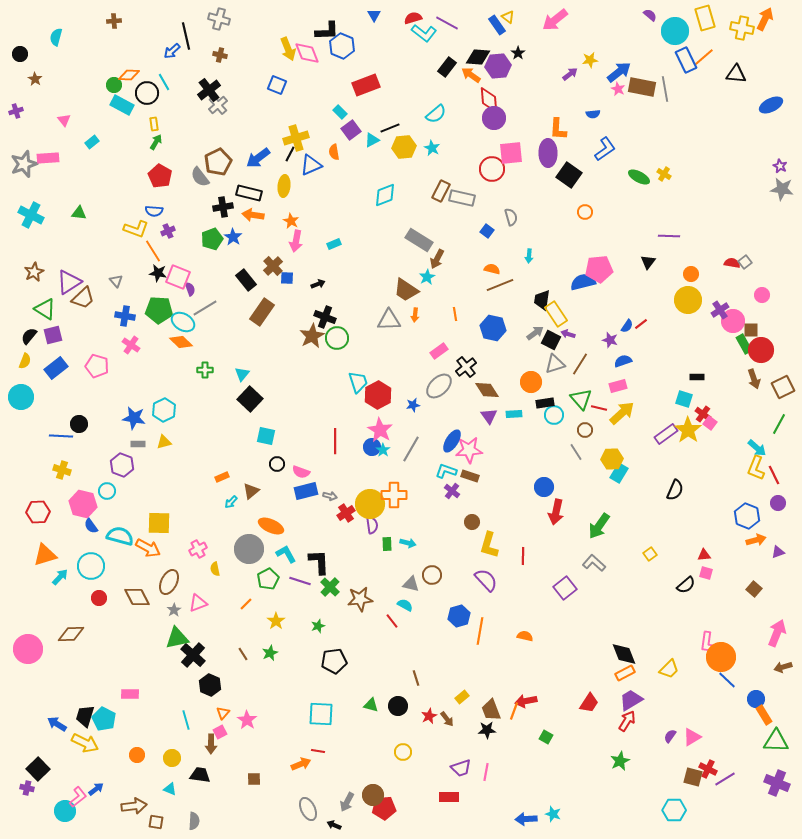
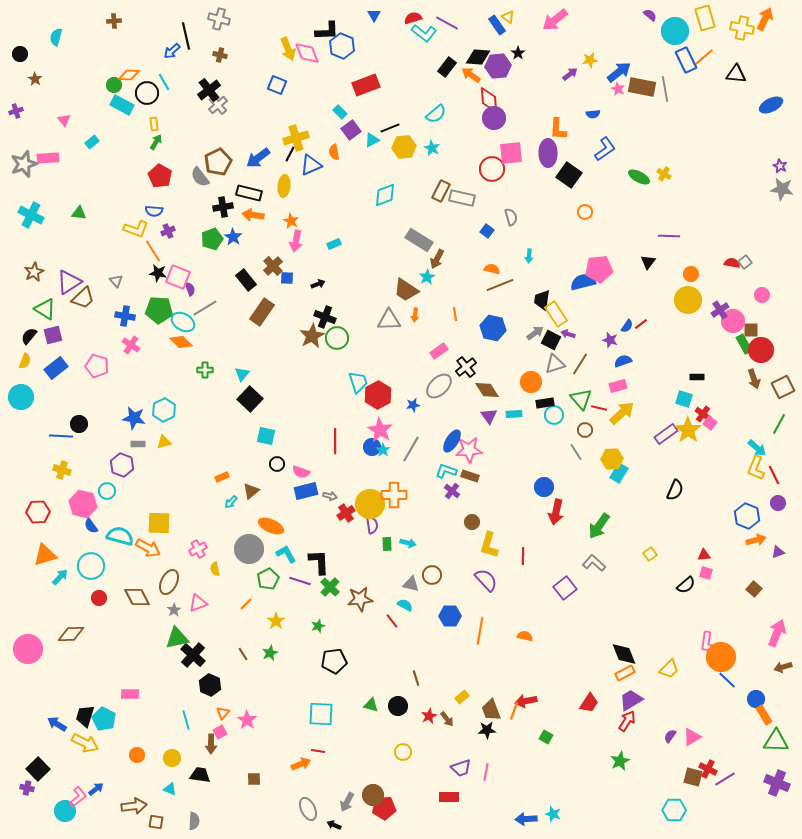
blue hexagon at (459, 616): moved 9 px left; rotated 15 degrees clockwise
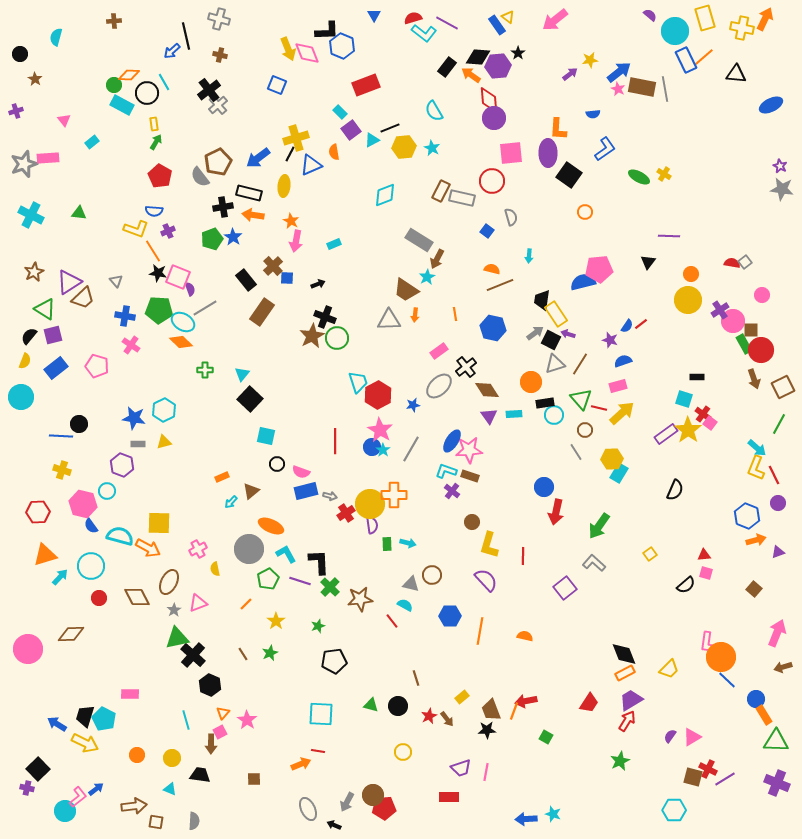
cyan semicircle at (436, 114): moved 2 px left, 3 px up; rotated 100 degrees clockwise
red circle at (492, 169): moved 12 px down
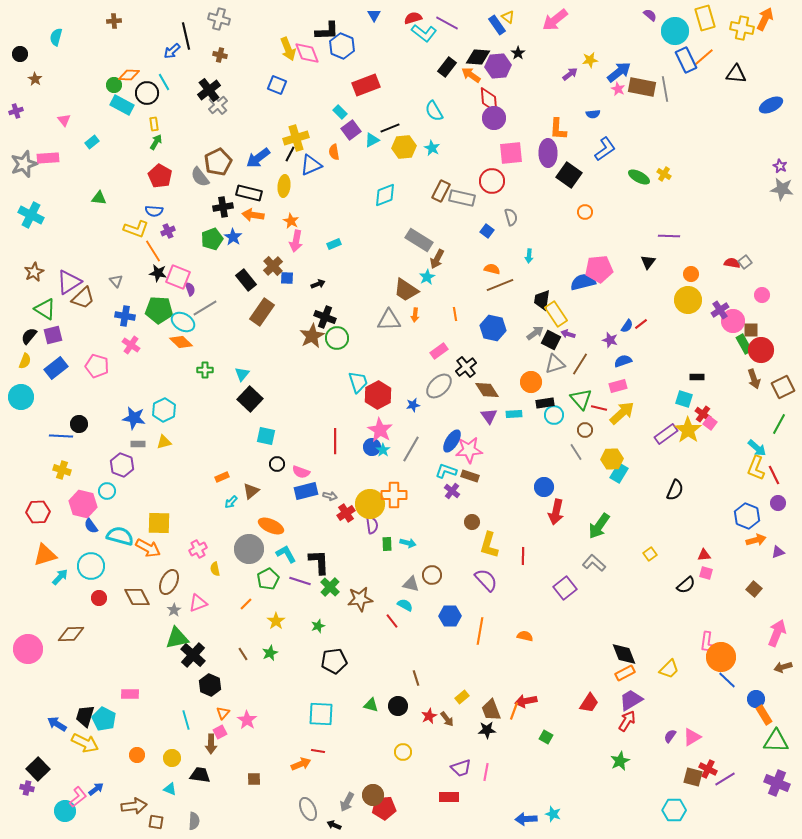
green triangle at (79, 213): moved 20 px right, 15 px up
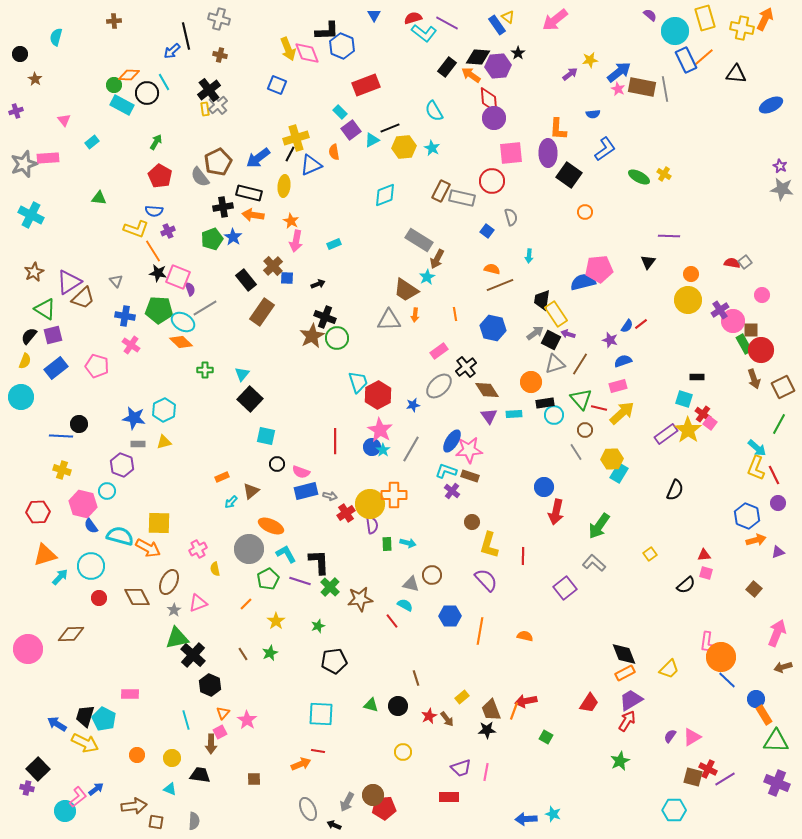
yellow rectangle at (154, 124): moved 51 px right, 15 px up
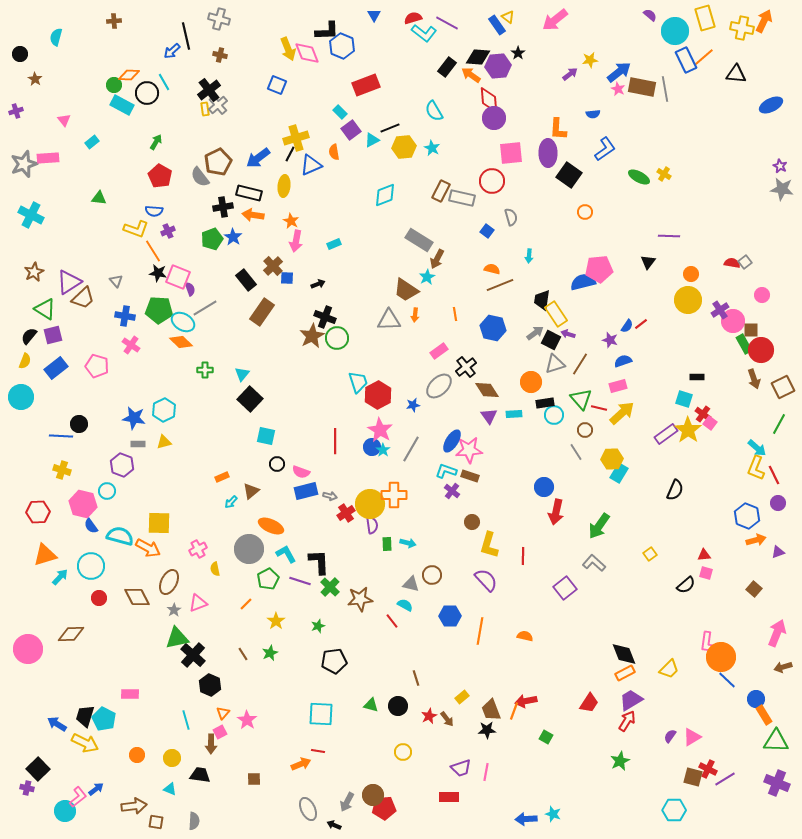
orange arrow at (765, 19): moved 1 px left, 2 px down
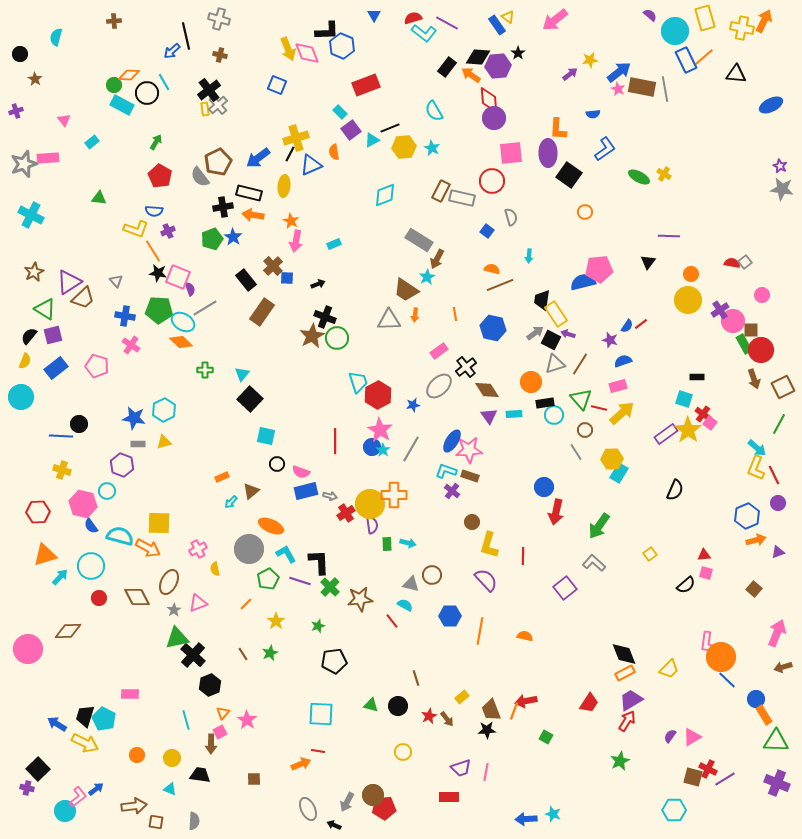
blue hexagon at (747, 516): rotated 15 degrees clockwise
brown diamond at (71, 634): moved 3 px left, 3 px up
black hexagon at (210, 685): rotated 15 degrees clockwise
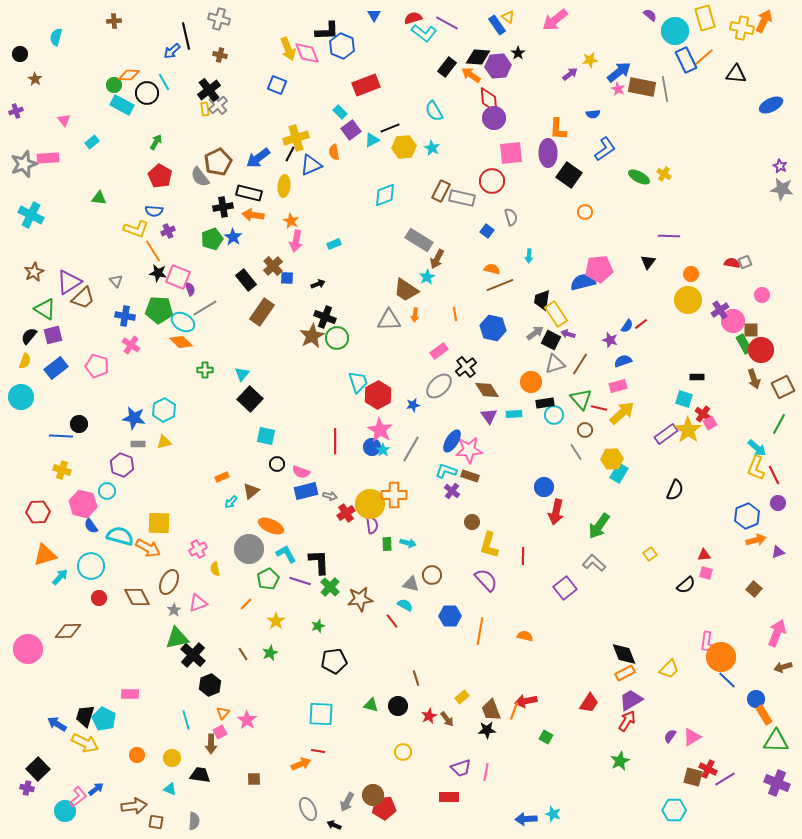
gray square at (745, 262): rotated 16 degrees clockwise
pink square at (710, 423): rotated 24 degrees clockwise
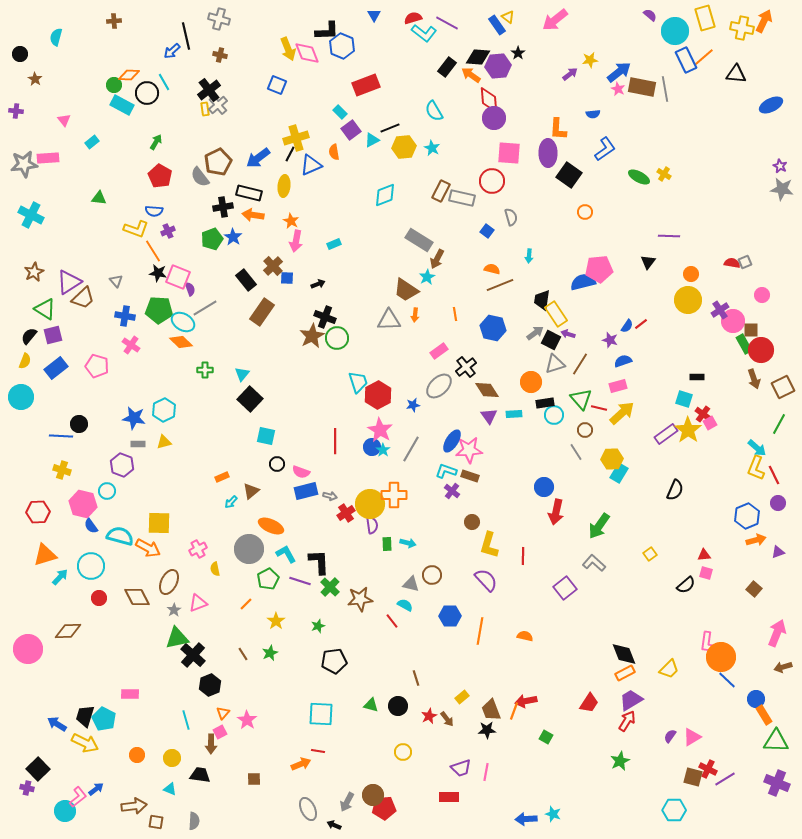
purple cross at (16, 111): rotated 24 degrees clockwise
pink square at (511, 153): moved 2 px left; rotated 10 degrees clockwise
gray star at (24, 164): rotated 12 degrees clockwise
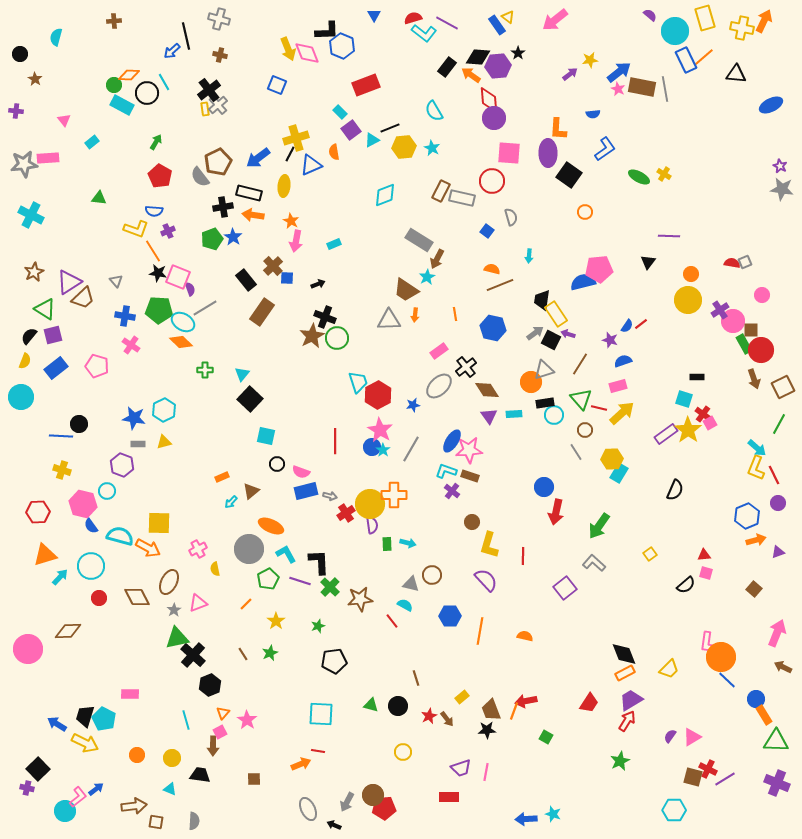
gray triangle at (555, 364): moved 11 px left, 6 px down
brown arrow at (783, 667): rotated 42 degrees clockwise
brown arrow at (211, 744): moved 2 px right, 2 px down
